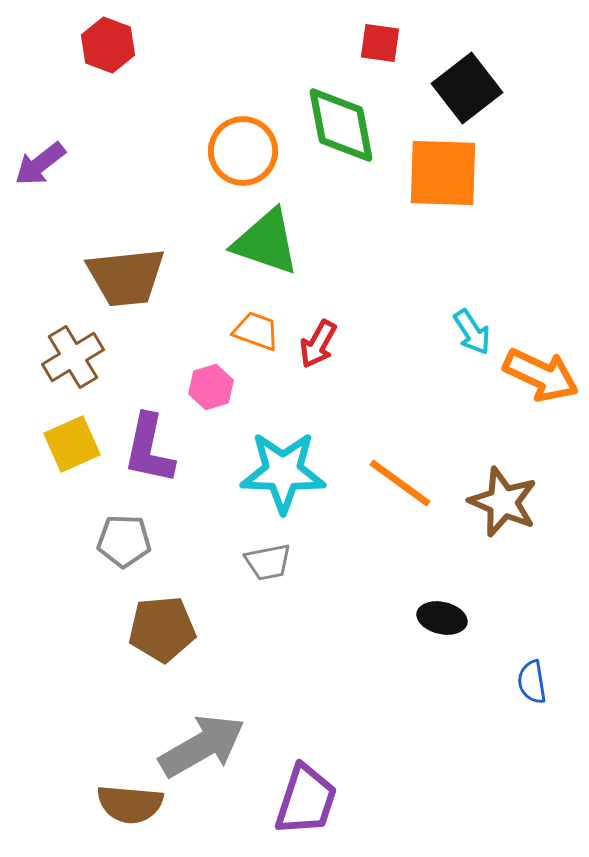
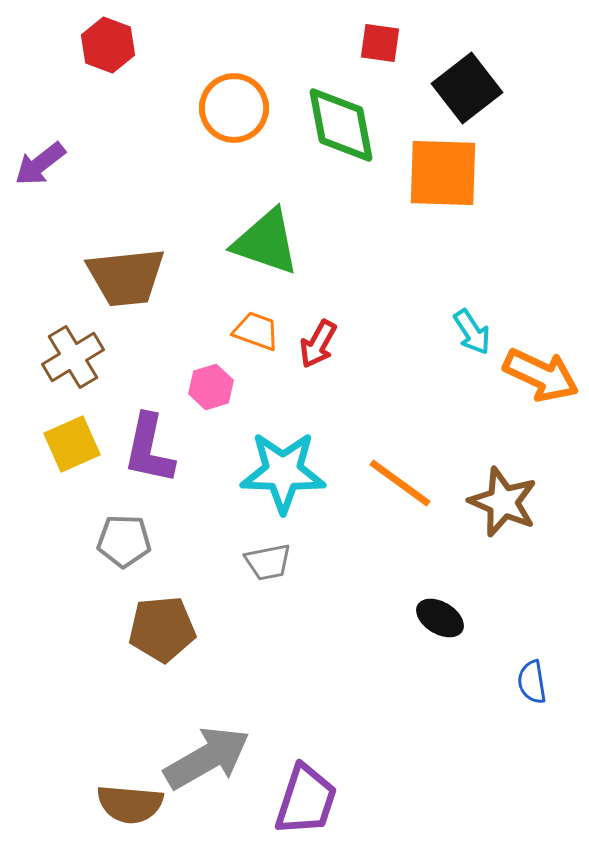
orange circle: moved 9 px left, 43 px up
black ellipse: moved 2 px left; rotated 18 degrees clockwise
gray arrow: moved 5 px right, 12 px down
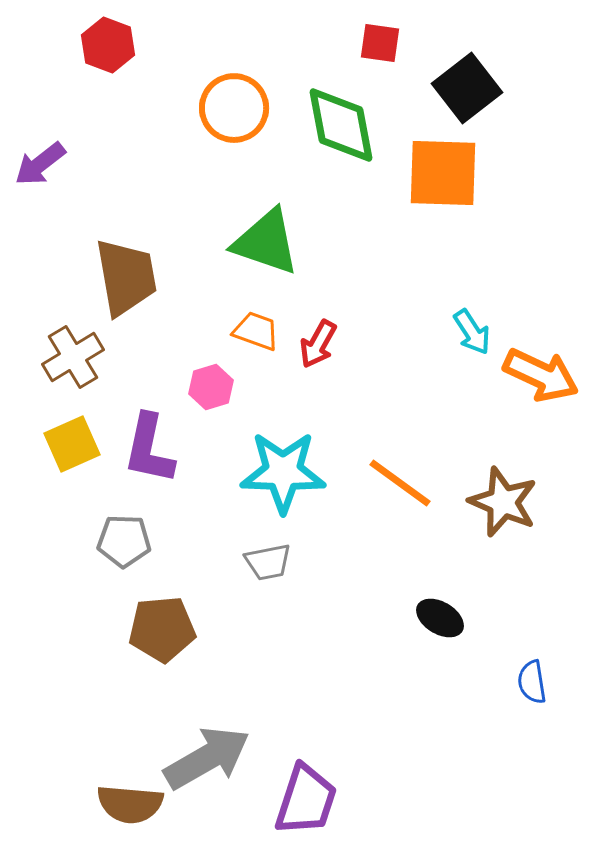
brown trapezoid: rotated 94 degrees counterclockwise
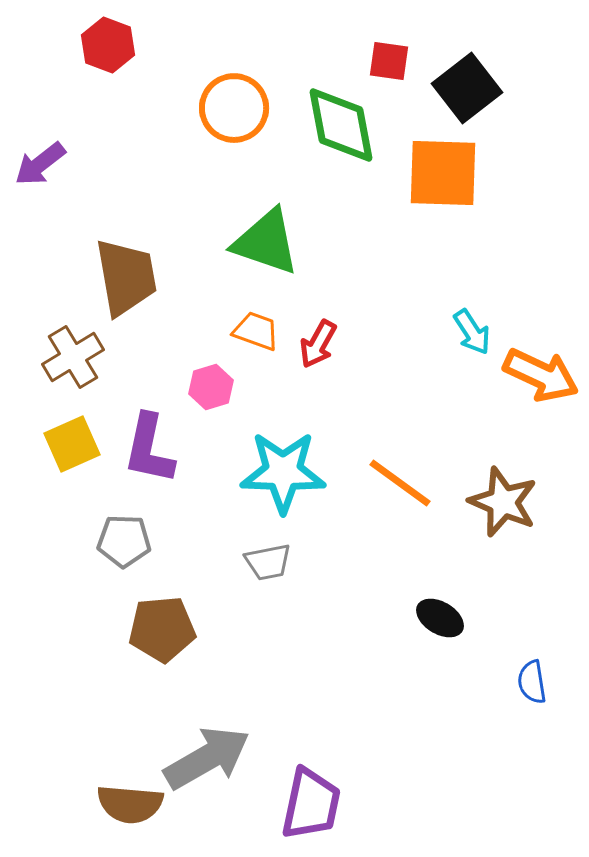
red square: moved 9 px right, 18 px down
purple trapezoid: moved 5 px right, 4 px down; rotated 6 degrees counterclockwise
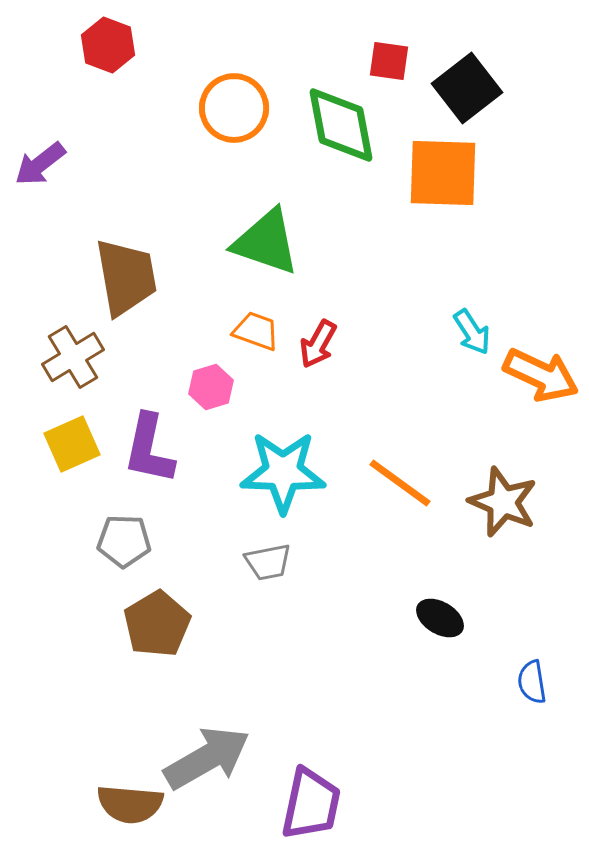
brown pentagon: moved 5 px left, 5 px up; rotated 26 degrees counterclockwise
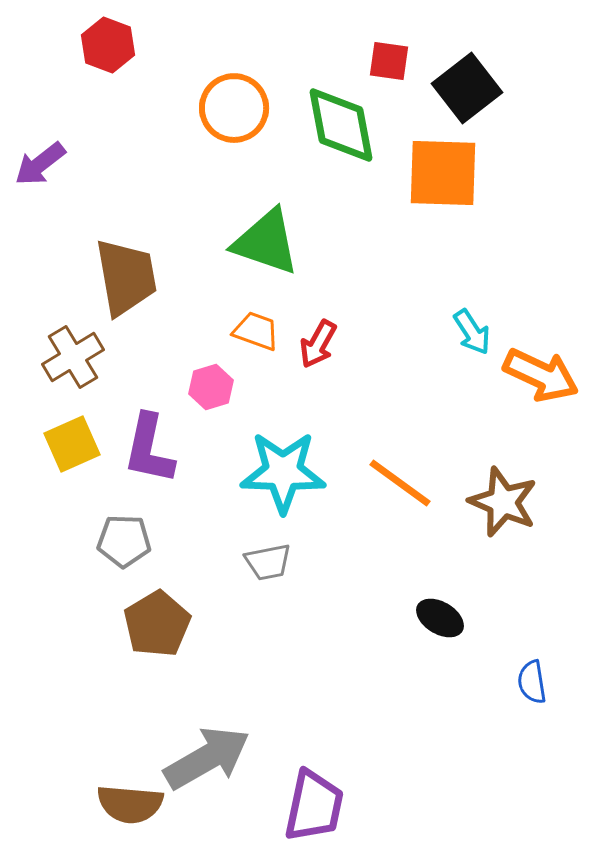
purple trapezoid: moved 3 px right, 2 px down
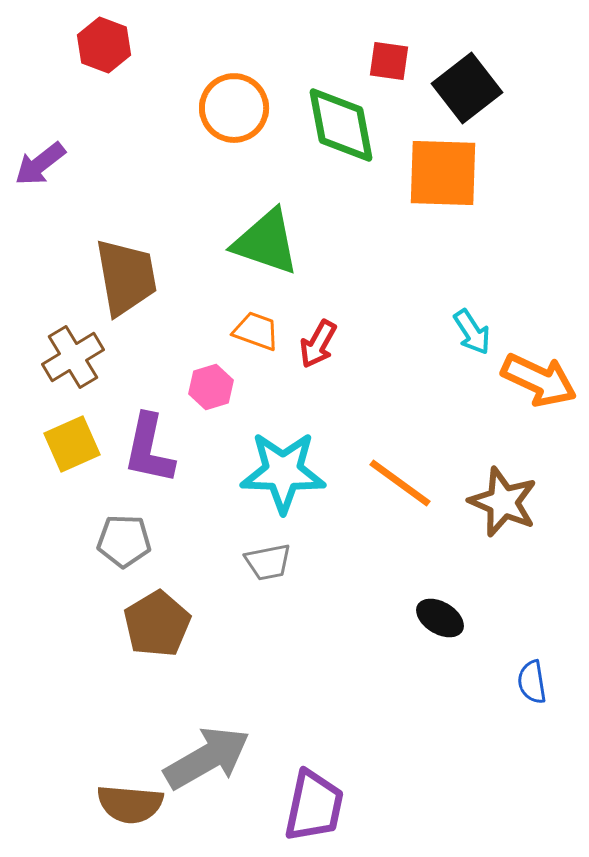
red hexagon: moved 4 px left
orange arrow: moved 2 px left, 5 px down
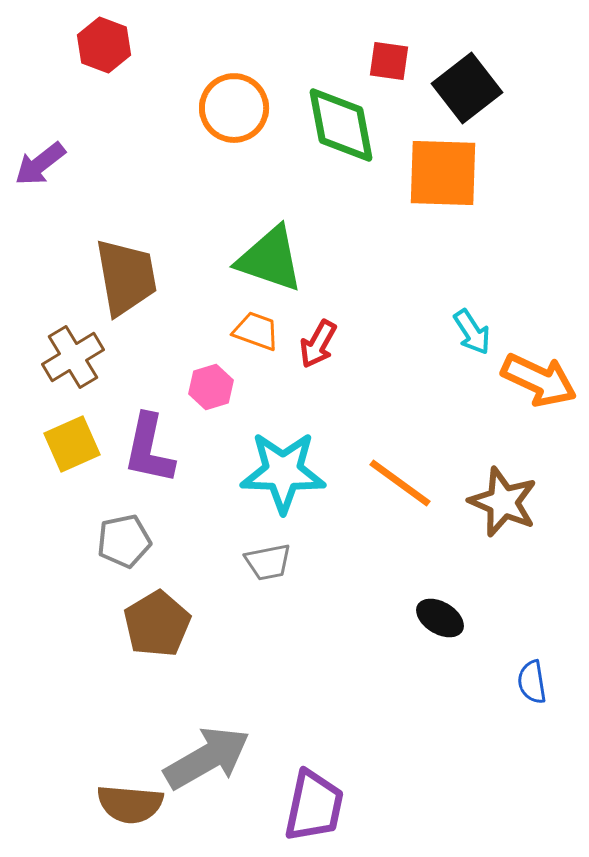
green triangle: moved 4 px right, 17 px down
gray pentagon: rotated 14 degrees counterclockwise
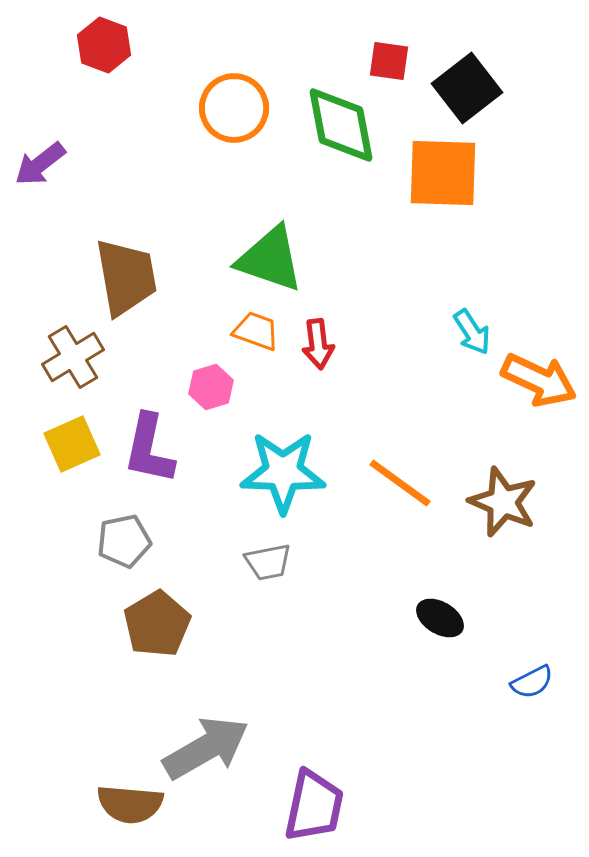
red arrow: rotated 36 degrees counterclockwise
blue semicircle: rotated 108 degrees counterclockwise
gray arrow: moved 1 px left, 10 px up
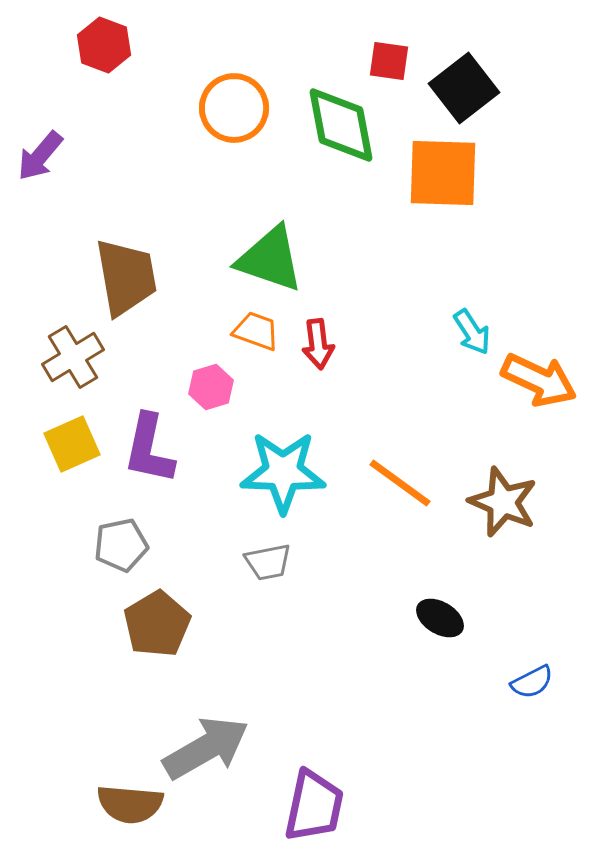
black square: moved 3 px left
purple arrow: moved 8 px up; rotated 12 degrees counterclockwise
gray pentagon: moved 3 px left, 4 px down
